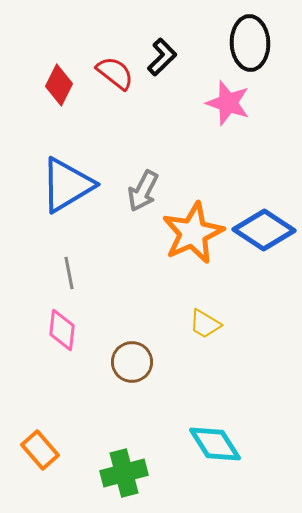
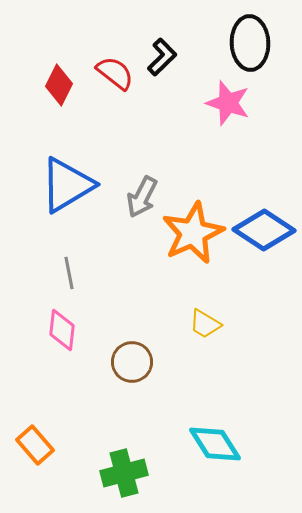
gray arrow: moved 1 px left, 6 px down
orange rectangle: moved 5 px left, 5 px up
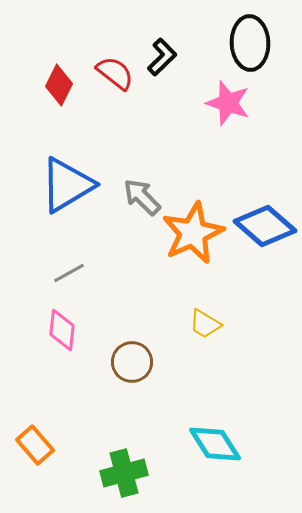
gray arrow: rotated 108 degrees clockwise
blue diamond: moved 1 px right, 4 px up; rotated 8 degrees clockwise
gray line: rotated 72 degrees clockwise
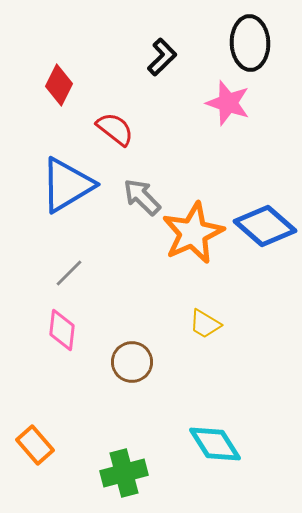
red semicircle: moved 56 px down
gray line: rotated 16 degrees counterclockwise
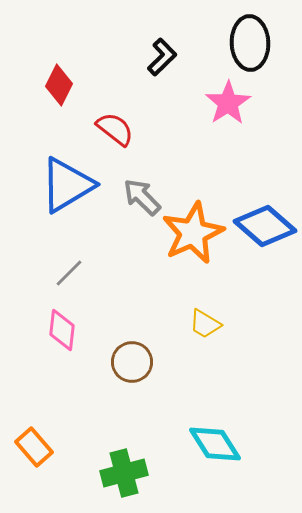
pink star: rotated 21 degrees clockwise
orange rectangle: moved 1 px left, 2 px down
